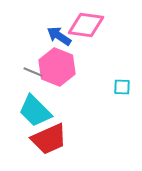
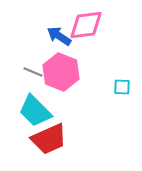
pink diamond: rotated 15 degrees counterclockwise
pink hexagon: moved 4 px right, 5 px down
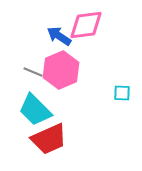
pink hexagon: moved 2 px up; rotated 15 degrees clockwise
cyan square: moved 6 px down
cyan trapezoid: moved 1 px up
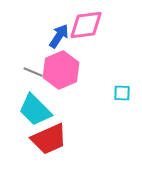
blue arrow: rotated 90 degrees clockwise
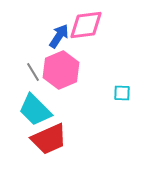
gray line: rotated 36 degrees clockwise
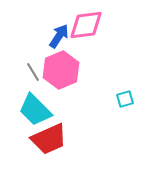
cyan square: moved 3 px right, 6 px down; rotated 18 degrees counterclockwise
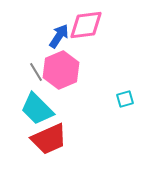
gray line: moved 3 px right
cyan trapezoid: moved 2 px right, 1 px up
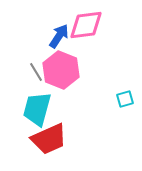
pink hexagon: rotated 15 degrees counterclockwise
cyan trapezoid: rotated 60 degrees clockwise
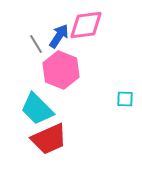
gray line: moved 28 px up
cyan square: rotated 18 degrees clockwise
cyan trapezoid: rotated 60 degrees counterclockwise
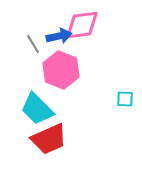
pink diamond: moved 4 px left
blue arrow: rotated 45 degrees clockwise
gray line: moved 3 px left
